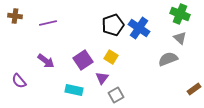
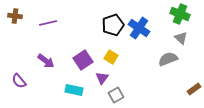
gray triangle: moved 1 px right
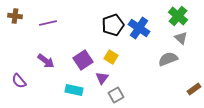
green cross: moved 2 px left, 2 px down; rotated 18 degrees clockwise
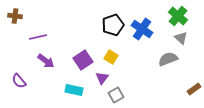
purple line: moved 10 px left, 14 px down
blue cross: moved 3 px right, 1 px down
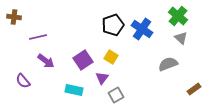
brown cross: moved 1 px left, 1 px down
gray semicircle: moved 5 px down
purple semicircle: moved 4 px right
